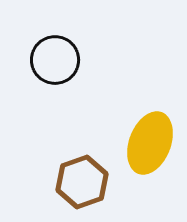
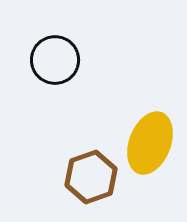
brown hexagon: moved 9 px right, 5 px up
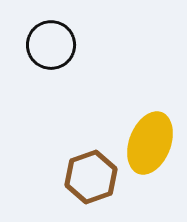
black circle: moved 4 px left, 15 px up
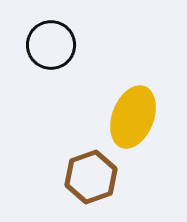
yellow ellipse: moved 17 px left, 26 px up
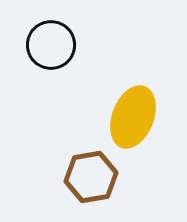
brown hexagon: rotated 9 degrees clockwise
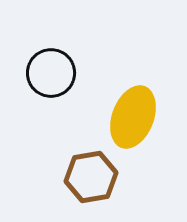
black circle: moved 28 px down
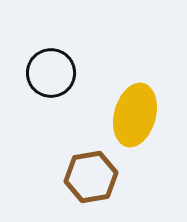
yellow ellipse: moved 2 px right, 2 px up; rotated 6 degrees counterclockwise
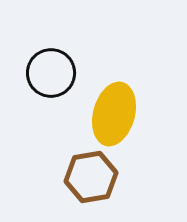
yellow ellipse: moved 21 px left, 1 px up
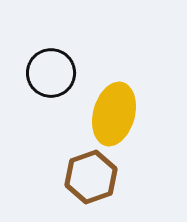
brown hexagon: rotated 9 degrees counterclockwise
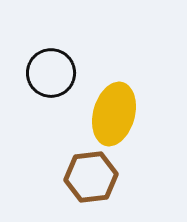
brown hexagon: rotated 12 degrees clockwise
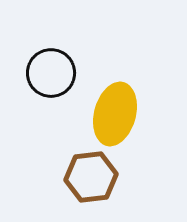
yellow ellipse: moved 1 px right
